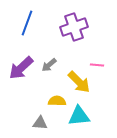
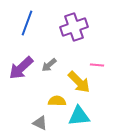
gray triangle: rotated 21 degrees clockwise
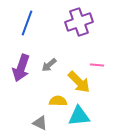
purple cross: moved 5 px right, 5 px up
purple arrow: rotated 28 degrees counterclockwise
yellow semicircle: moved 1 px right
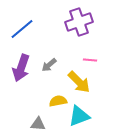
blue line: moved 5 px left, 6 px down; rotated 30 degrees clockwise
pink line: moved 7 px left, 5 px up
yellow semicircle: rotated 12 degrees counterclockwise
cyan triangle: rotated 15 degrees counterclockwise
gray triangle: moved 2 px left, 1 px down; rotated 21 degrees counterclockwise
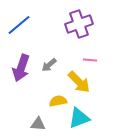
purple cross: moved 2 px down
blue line: moved 3 px left, 4 px up
cyan triangle: moved 2 px down
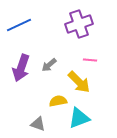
blue line: rotated 15 degrees clockwise
gray triangle: rotated 14 degrees clockwise
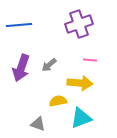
blue line: rotated 20 degrees clockwise
yellow arrow: moved 1 px right, 1 px down; rotated 40 degrees counterclockwise
cyan triangle: moved 2 px right
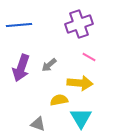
pink line: moved 1 px left, 3 px up; rotated 24 degrees clockwise
yellow semicircle: moved 1 px right, 1 px up
cyan triangle: rotated 40 degrees counterclockwise
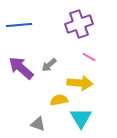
purple arrow: rotated 112 degrees clockwise
